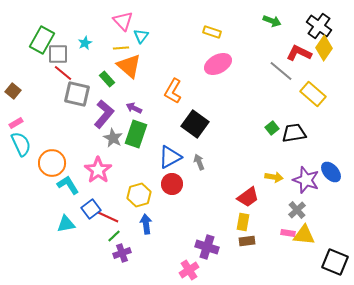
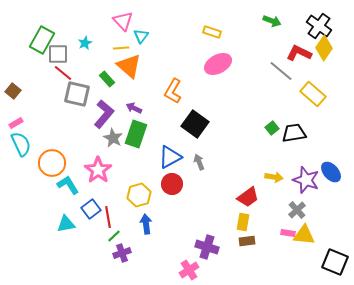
red line at (108, 217): rotated 55 degrees clockwise
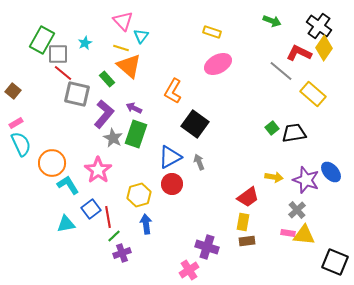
yellow line at (121, 48): rotated 21 degrees clockwise
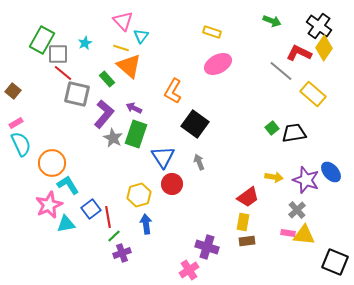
blue triangle at (170, 157): moved 7 px left; rotated 35 degrees counterclockwise
pink star at (98, 170): moved 49 px left, 35 px down; rotated 12 degrees clockwise
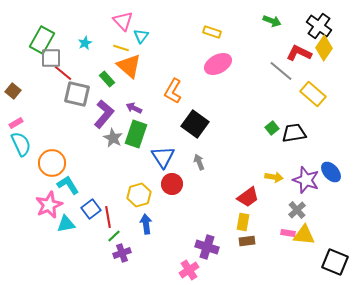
gray square at (58, 54): moved 7 px left, 4 px down
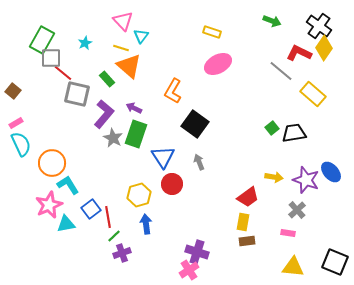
yellow triangle at (304, 235): moved 11 px left, 32 px down
purple cross at (207, 247): moved 10 px left, 5 px down
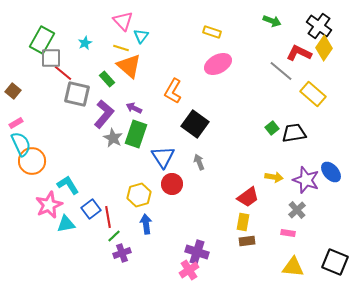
orange circle at (52, 163): moved 20 px left, 2 px up
